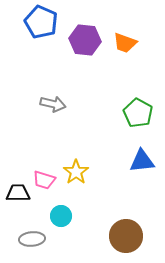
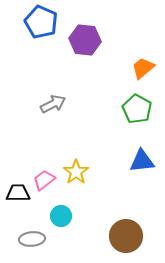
orange trapezoid: moved 18 px right, 25 px down; rotated 120 degrees clockwise
gray arrow: rotated 40 degrees counterclockwise
green pentagon: moved 1 px left, 4 px up
pink trapezoid: rotated 125 degrees clockwise
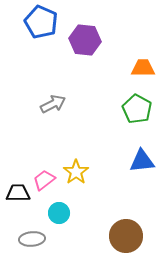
orange trapezoid: rotated 40 degrees clockwise
cyan circle: moved 2 px left, 3 px up
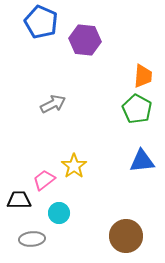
orange trapezoid: moved 8 px down; rotated 95 degrees clockwise
yellow star: moved 2 px left, 6 px up
black trapezoid: moved 1 px right, 7 px down
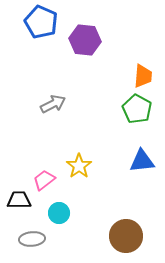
yellow star: moved 5 px right
